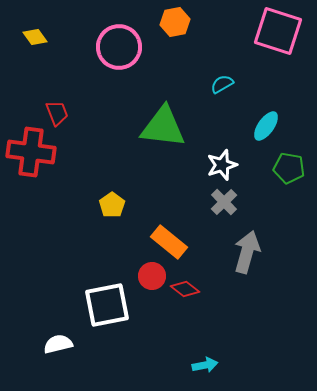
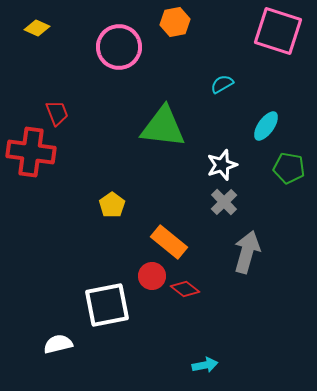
yellow diamond: moved 2 px right, 9 px up; rotated 30 degrees counterclockwise
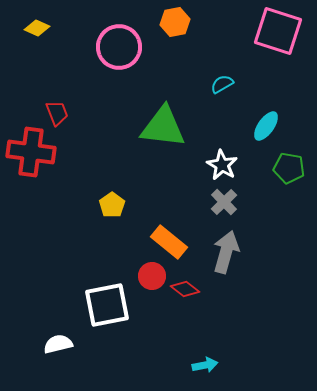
white star: rotated 24 degrees counterclockwise
gray arrow: moved 21 px left
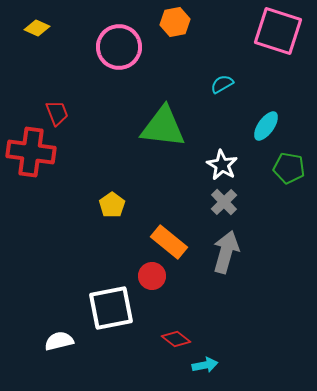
red diamond: moved 9 px left, 50 px down
white square: moved 4 px right, 3 px down
white semicircle: moved 1 px right, 3 px up
